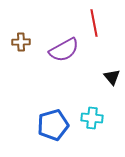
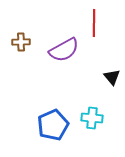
red line: rotated 12 degrees clockwise
blue pentagon: rotated 8 degrees counterclockwise
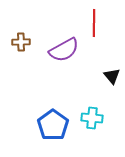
black triangle: moved 1 px up
blue pentagon: rotated 12 degrees counterclockwise
